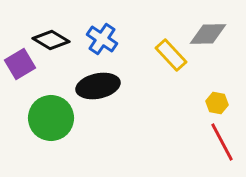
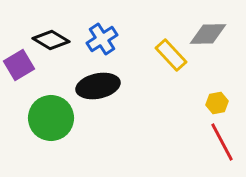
blue cross: rotated 24 degrees clockwise
purple square: moved 1 px left, 1 px down
yellow hexagon: rotated 20 degrees counterclockwise
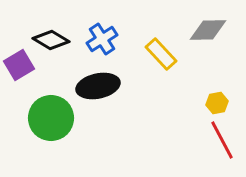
gray diamond: moved 4 px up
yellow rectangle: moved 10 px left, 1 px up
red line: moved 2 px up
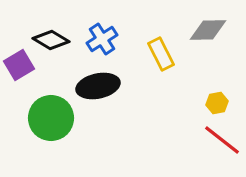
yellow rectangle: rotated 16 degrees clockwise
red line: rotated 24 degrees counterclockwise
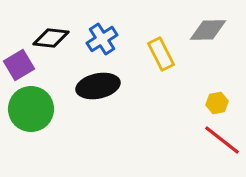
black diamond: moved 2 px up; rotated 24 degrees counterclockwise
green circle: moved 20 px left, 9 px up
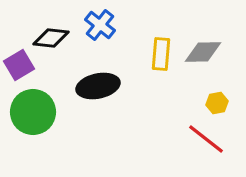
gray diamond: moved 5 px left, 22 px down
blue cross: moved 2 px left, 14 px up; rotated 20 degrees counterclockwise
yellow rectangle: rotated 32 degrees clockwise
green circle: moved 2 px right, 3 px down
red line: moved 16 px left, 1 px up
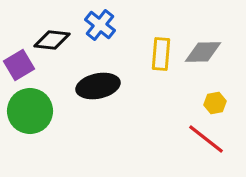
black diamond: moved 1 px right, 2 px down
yellow hexagon: moved 2 px left
green circle: moved 3 px left, 1 px up
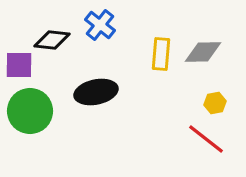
purple square: rotated 32 degrees clockwise
black ellipse: moved 2 px left, 6 px down
